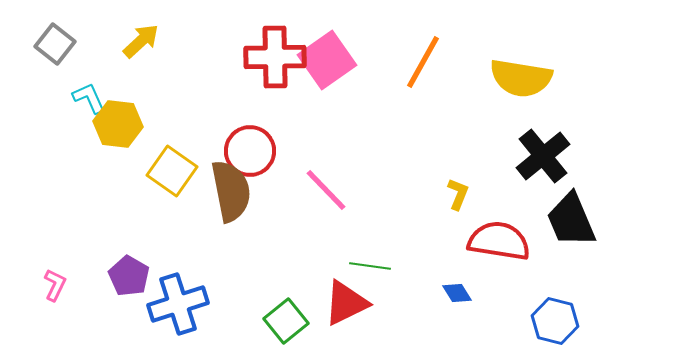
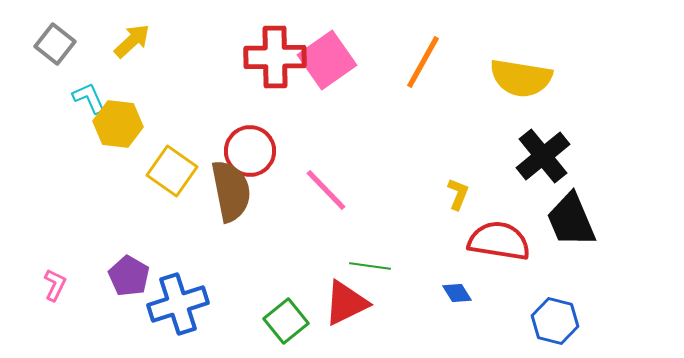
yellow arrow: moved 9 px left
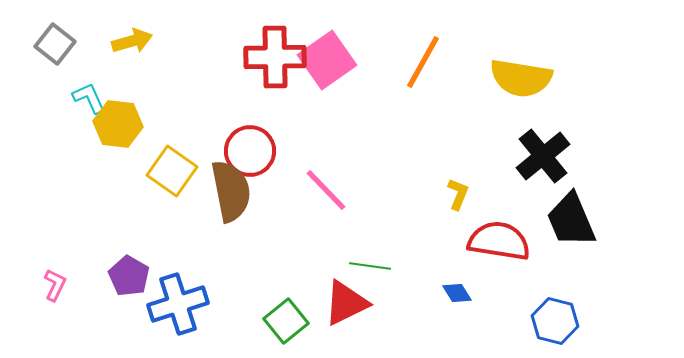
yellow arrow: rotated 27 degrees clockwise
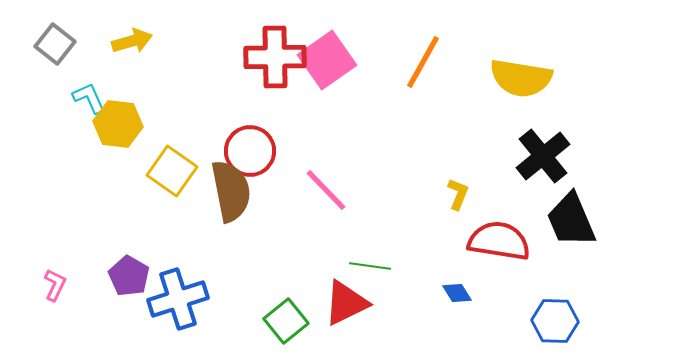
blue cross: moved 5 px up
blue hexagon: rotated 12 degrees counterclockwise
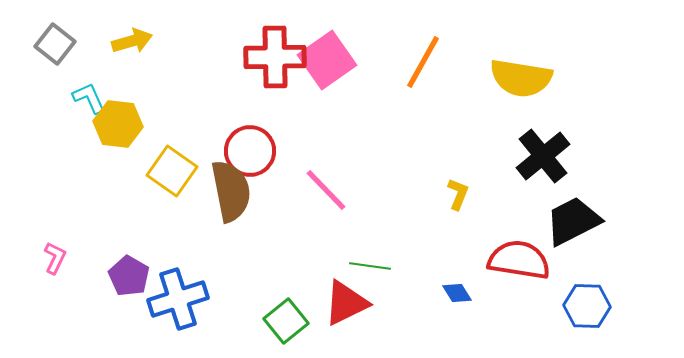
black trapezoid: moved 2 px right, 1 px down; rotated 86 degrees clockwise
red semicircle: moved 20 px right, 19 px down
pink L-shape: moved 27 px up
blue hexagon: moved 32 px right, 15 px up
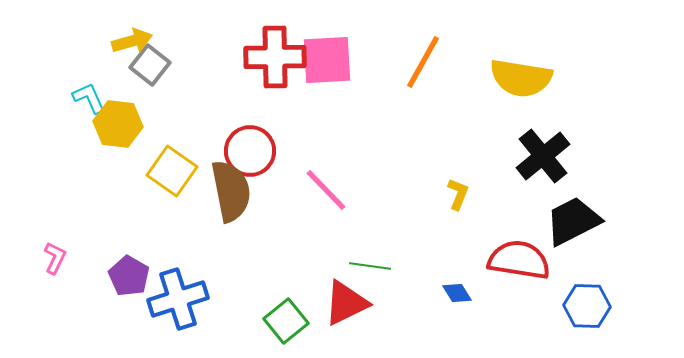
gray square: moved 95 px right, 21 px down
pink square: rotated 32 degrees clockwise
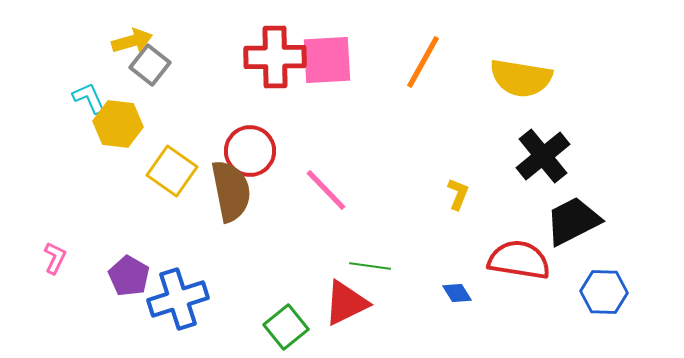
blue hexagon: moved 17 px right, 14 px up
green square: moved 6 px down
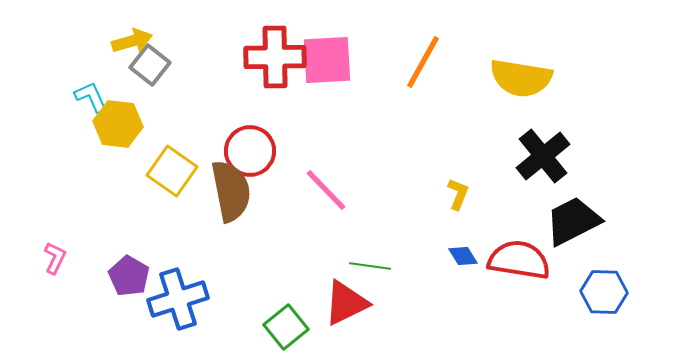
cyan L-shape: moved 2 px right, 1 px up
blue diamond: moved 6 px right, 37 px up
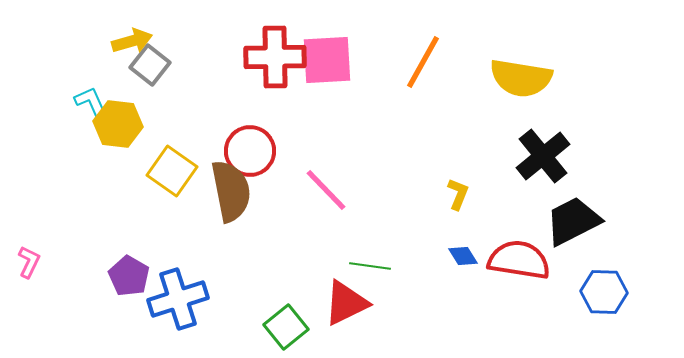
cyan L-shape: moved 5 px down
pink L-shape: moved 26 px left, 4 px down
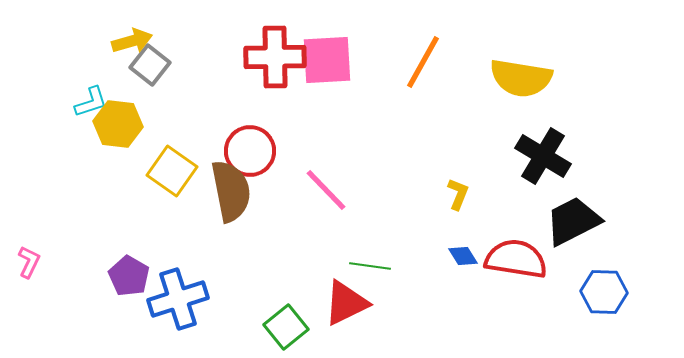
cyan L-shape: rotated 96 degrees clockwise
black cross: rotated 20 degrees counterclockwise
red semicircle: moved 3 px left, 1 px up
